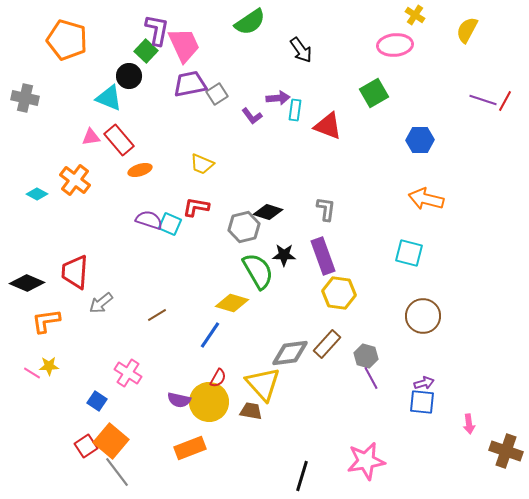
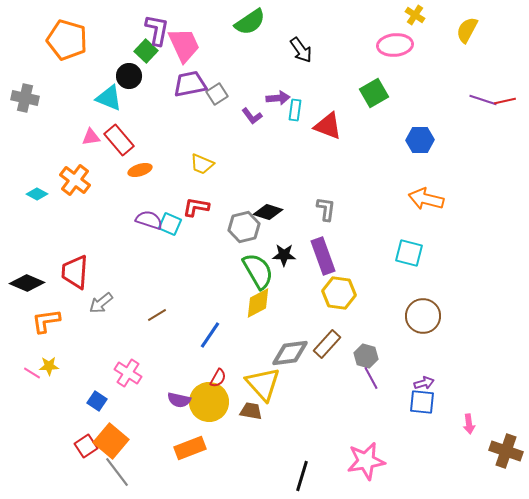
red line at (505, 101): rotated 50 degrees clockwise
yellow diamond at (232, 303): moved 26 px right; rotated 44 degrees counterclockwise
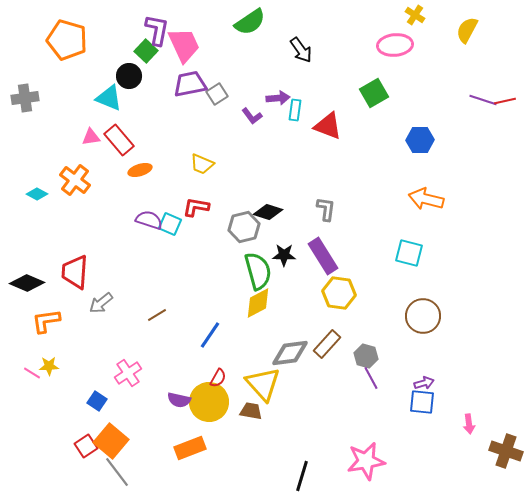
gray cross at (25, 98): rotated 20 degrees counterclockwise
purple rectangle at (323, 256): rotated 12 degrees counterclockwise
green semicircle at (258, 271): rotated 15 degrees clockwise
pink cross at (128, 373): rotated 24 degrees clockwise
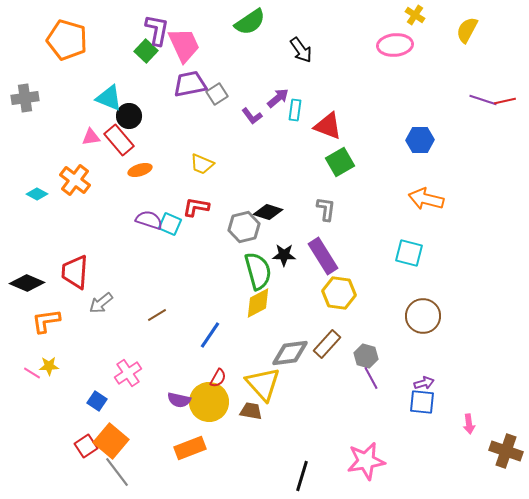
black circle at (129, 76): moved 40 px down
green square at (374, 93): moved 34 px left, 69 px down
purple arrow at (278, 98): rotated 35 degrees counterclockwise
